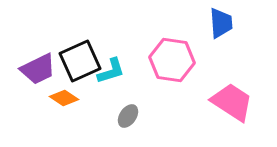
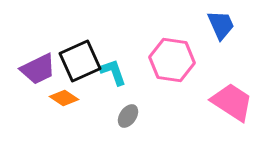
blue trapezoid: moved 2 px down; rotated 20 degrees counterclockwise
cyan L-shape: moved 2 px right, 1 px down; rotated 92 degrees counterclockwise
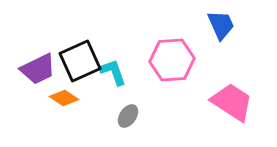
pink hexagon: rotated 12 degrees counterclockwise
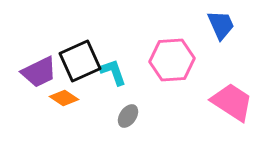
purple trapezoid: moved 1 px right, 3 px down
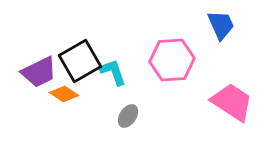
black square: rotated 6 degrees counterclockwise
orange diamond: moved 4 px up
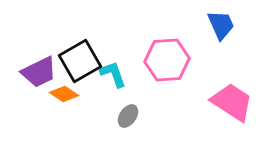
pink hexagon: moved 5 px left
cyan L-shape: moved 2 px down
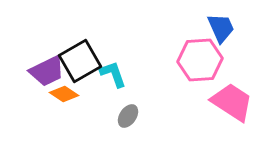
blue trapezoid: moved 3 px down
pink hexagon: moved 33 px right
purple trapezoid: moved 8 px right, 1 px up
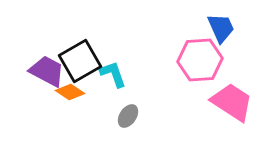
purple trapezoid: rotated 126 degrees counterclockwise
orange diamond: moved 6 px right, 2 px up
